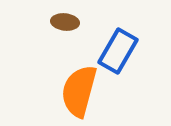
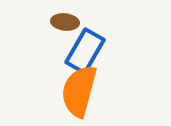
blue rectangle: moved 33 px left
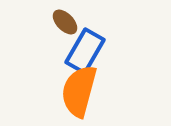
brown ellipse: rotated 40 degrees clockwise
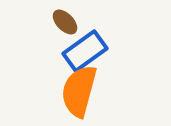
blue rectangle: rotated 24 degrees clockwise
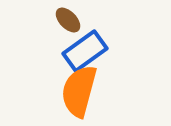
brown ellipse: moved 3 px right, 2 px up
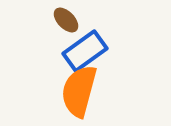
brown ellipse: moved 2 px left
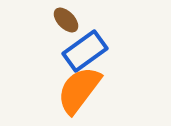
orange semicircle: moved 1 px up; rotated 22 degrees clockwise
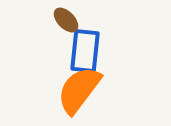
blue rectangle: rotated 48 degrees counterclockwise
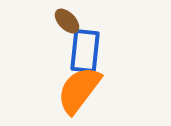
brown ellipse: moved 1 px right, 1 px down
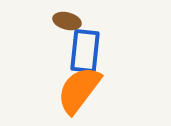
brown ellipse: rotated 32 degrees counterclockwise
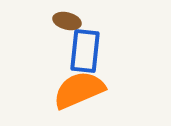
orange semicircle: rotated 30 degrees clockwise
